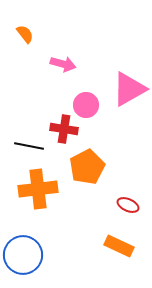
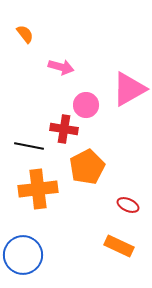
pink arrow: moved 2 px left, 3 px down
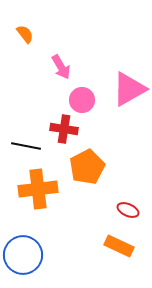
pink arrow: rotated 45 degrees clockwise
pink circle: moved 4 px left, 5 px up
black line: moved 3 px left
red ellipse: moved 5 px down
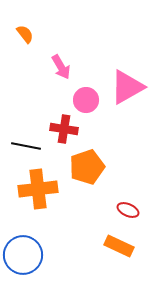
pink triangle: moved 2 px left, 2 px up
pink circle: moved 4 px right
orange pentagon: rotated 8 degrees clockwise
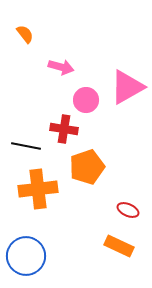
pink arrow: rotated 45 degrees counterclockwise
blue circle: moved 3 px right, 1 px down
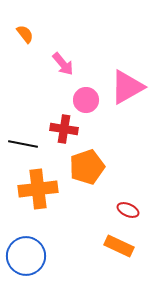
pink arrow: moved 2 px right, 3 px up; rotated 35 degrees clockwise
black line: moved 3 px left, 2 px up
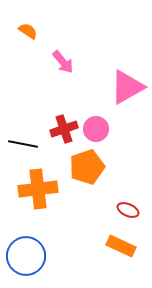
orange semicircle: moved 3 px right, 3 px up; rotated 18 degrees counterclockwise
pink arrow: moved 2 px up
pink circle: moved 10 px right, 29 px down
red cross: rotated 28 degrees counterclockwise
orange rectangle: moved 2 px right
